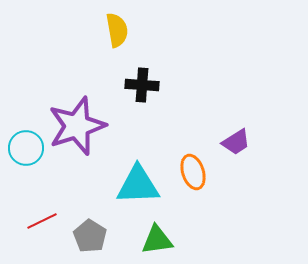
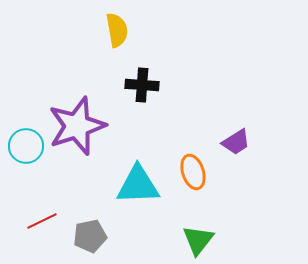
cyan circle: moved 2 px up
gray pentagon: rotated 28 degrees clockwise
green triangle: moved 41 px right; rotated 44 degrees counterclockwise
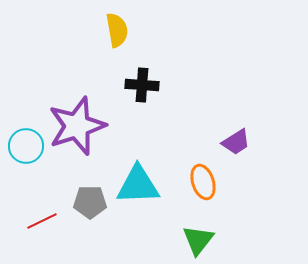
orange ellipse: moved 10 px right, 10 px down
gray pentagon: moved 34 px up; rotated 12 degrees clockwise
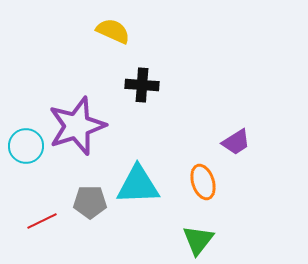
yellow semicircle: moved 4 px left, 1 px down; rotated 56 degrees counterclockwise
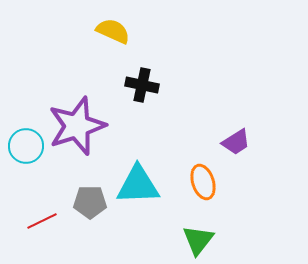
black cross: rotated 8 degrees clockwise
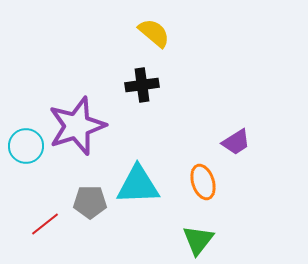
yellow semicircle: moved 41 px right, 2 px down; rotated 16 degrees clockwise
black cross: rotated 20 degrees counterclockwise
red line: moved 3 px right, 3 px down; rotated 12 degrees counterclockwise
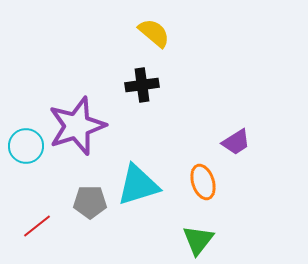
cyan triangle: rotated 15 degrees counterclockwise
red line: moved 8 px left, 2 px down
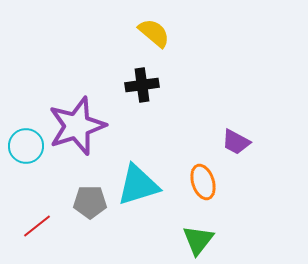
purple trapezoid: rotated 60 degrees clockwise
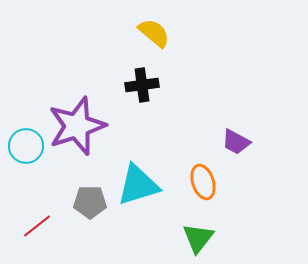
green triangle: moved 2 px up
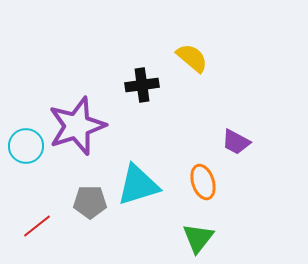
yellow semicircle: moved 38 px right, 25 px down
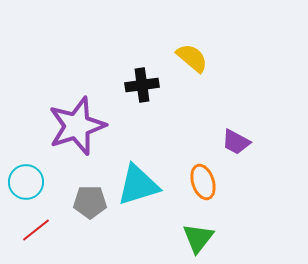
cyan circle: moved 36 px down
red line: moved 1 px left, 4 px down
